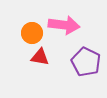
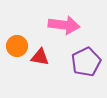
orange circle: moved 15 px left, 13 px down
purple pentagon: rotated 20 degrees clockwise
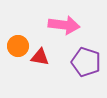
orange circle: moved 1 px right
purple pentagon: rotated 28 degrees counterclockwise
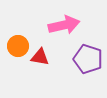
pink arrow: rotated 20 degrees counterclockwise
purple pentagon: moved 2 px right, 3 px up
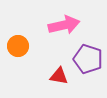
red triangle: moved 19 px right, 19 px down
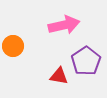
orange circle: moved 5 px left
purple pentagon: moved 2 px left, 2 px down; rotated 20 degrees clockwise
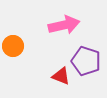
purple pentagon: rotated 20 degrees counterclockwise
red triangle: moved 2 px right; rotated 12 degrees clockwise
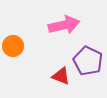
purple pentagon: moved 2 px right; rotated 8 degrees clockwise
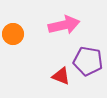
orange circle: moved 12 px up
purple pentagon: rotated 16 degrees counterclockwise
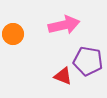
red triangle: moved 2 px right
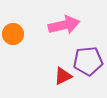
purple pentagon: rotated 16 degrees counterclockwise
red triangle: rotated 48 degrees counterclockwise
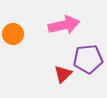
purple pentagon: moved 2 px up
red triangle: moved 2 px up; rotated 18 degrees counterclockwise
